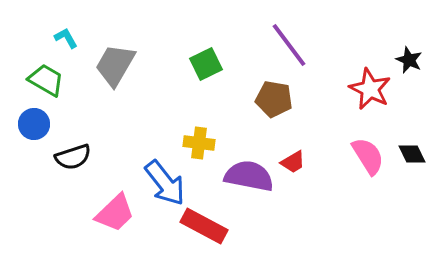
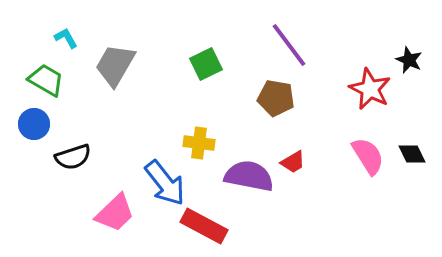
brown pentagon: moved 2 px right, 1 px up
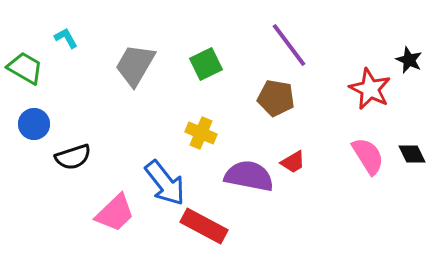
gray trapezoid: moved 20 px right
green trapezoid: moved 21 px left, 12 px up
yellow cross: moved 2 px right, 10 px up; rotated 16 degrees clockwise
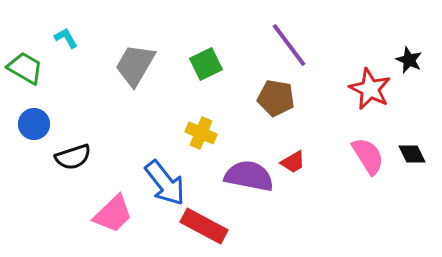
pink trapezoid: moved 2 px left, 1 px down
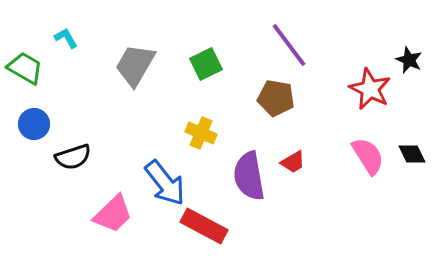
purple semicircle: rotated 111 degrees counterclockwise
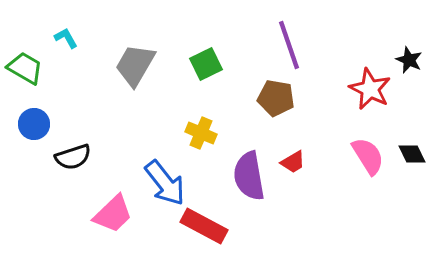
purple line: rotated 18 degrees clockwise
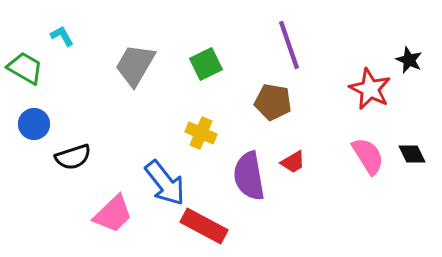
cyan L-shape: moved 4 px left, 2 px up
brown pentagon: moved 3 px left, 4 px down
